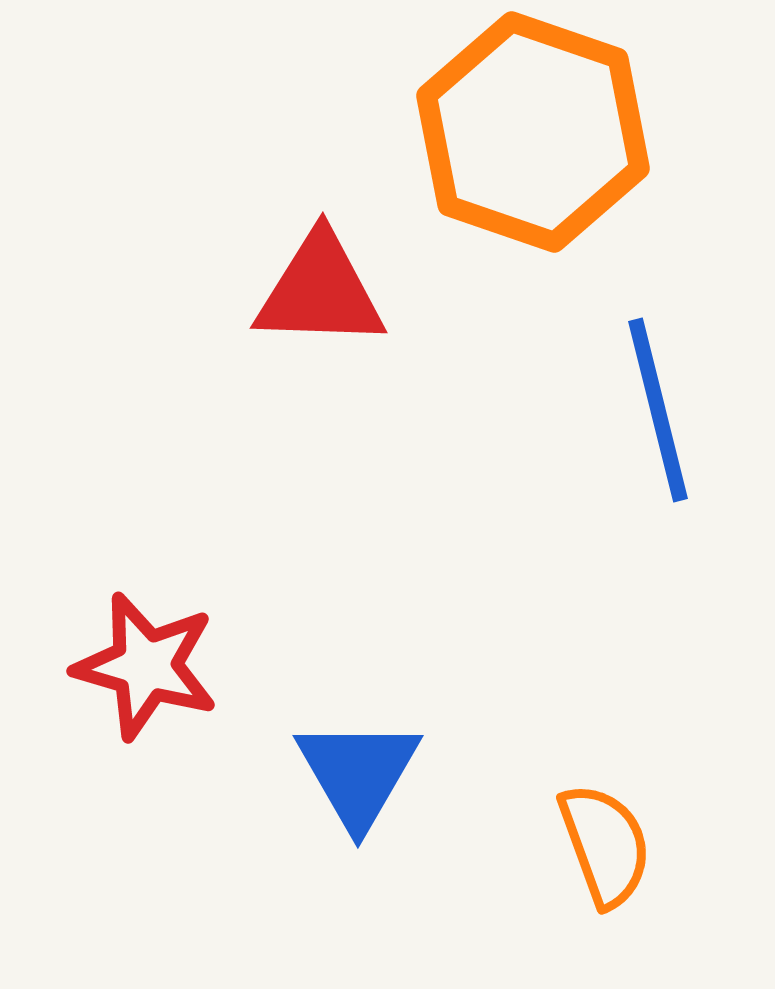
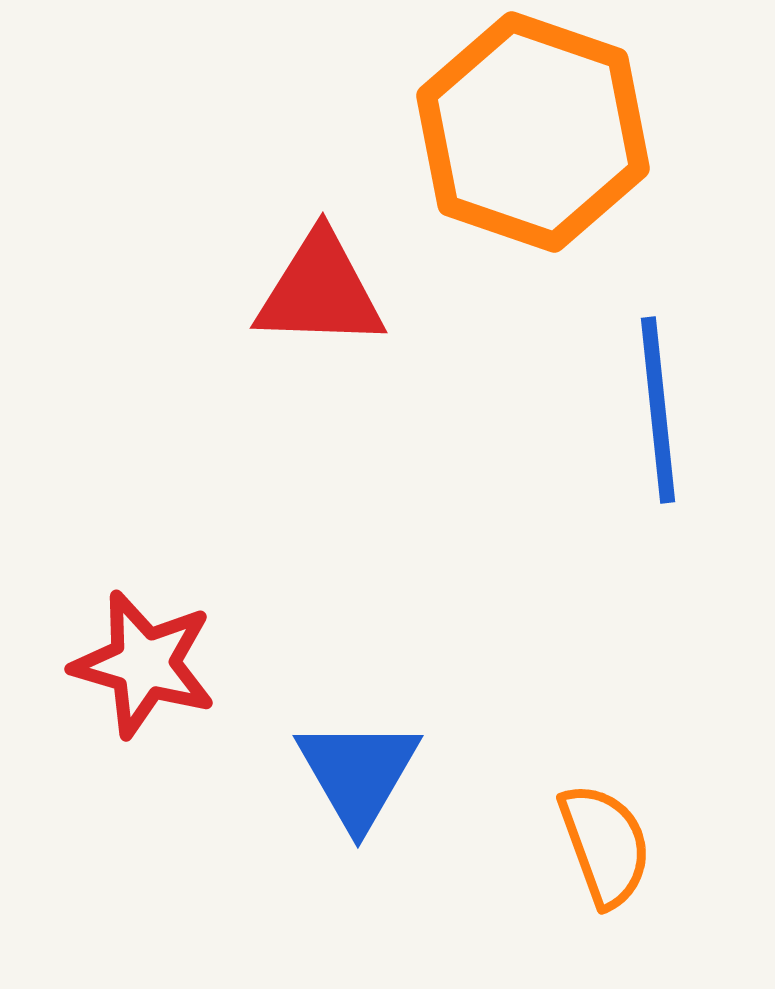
blue line: rotated 8 degrees clockwise
red star: moved 2 px left, 2 px up
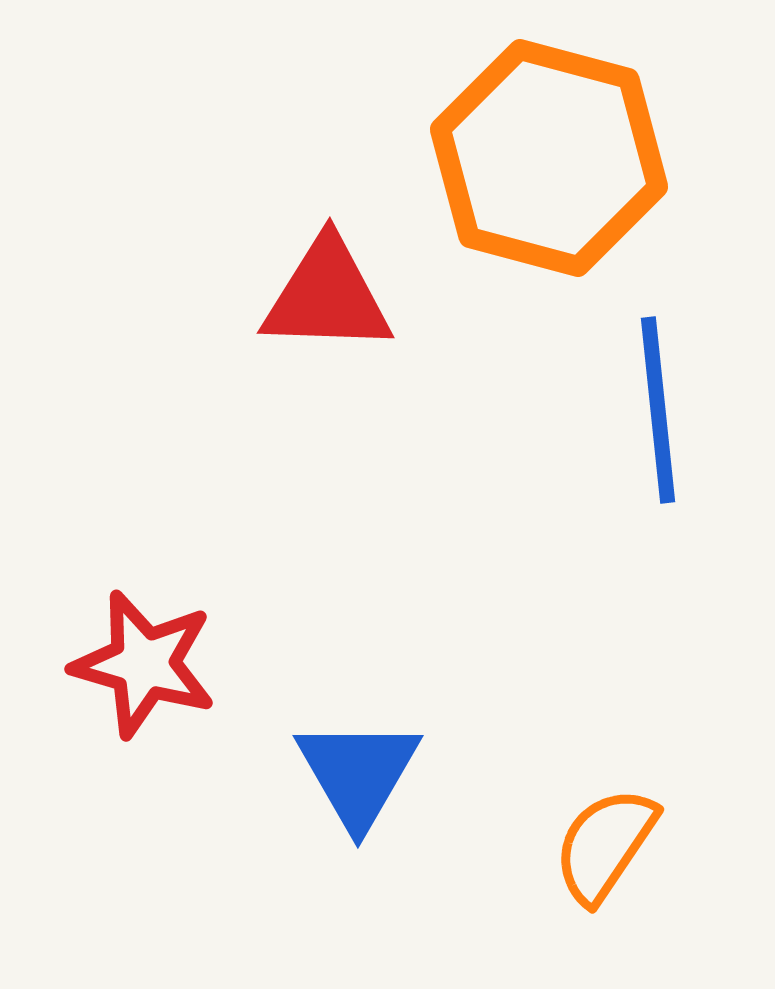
orange hexagon: moved 16 px right, 26 px down; rotated 4 degrees counterclockwise
red triangle: moved 7 px right, 5 px down
orange semicircle: rotated 126 degrees counterclockwise
